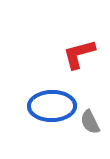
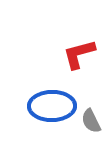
gray semicircle: moved 1 px right, 1 px up
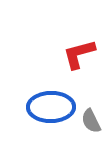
blue ellipse: moved 1 px left, 1 px down
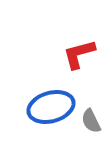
blue ellipse: rotated 15 degrees counterclockwise
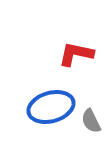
red L-shape: moved 3 px left; rotated 27 degrees clockwise
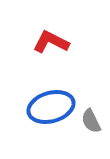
red L-shape: moved 25 px left, 12 px up; rotated 15 degrees clockwise
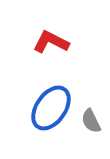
blue ellipse: moved 1 px down; rotated 39 degrees counterclockwise
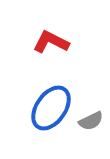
gray semicircle: rotated 90 degrees counterclockwise
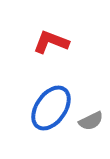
red L-shape: rotated 6 degrees counterclockwise
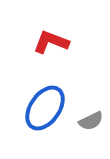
blue ellipse: moved 6 px left
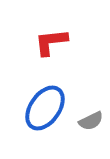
red L-shape: rotated 27 degrees counterclockwise
